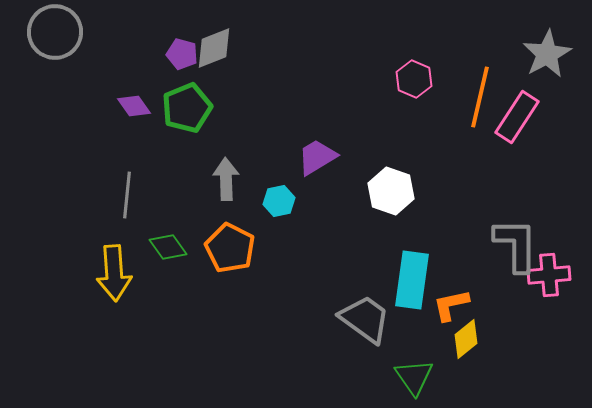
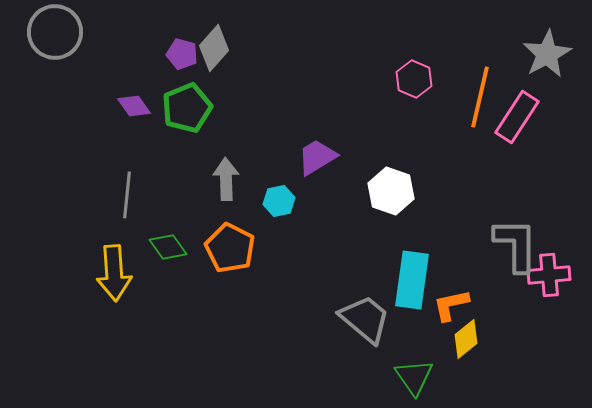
gray diamond: rotated 27 degrees counterclockwise
gray trapezoid: rotated 4 degrees clockwise
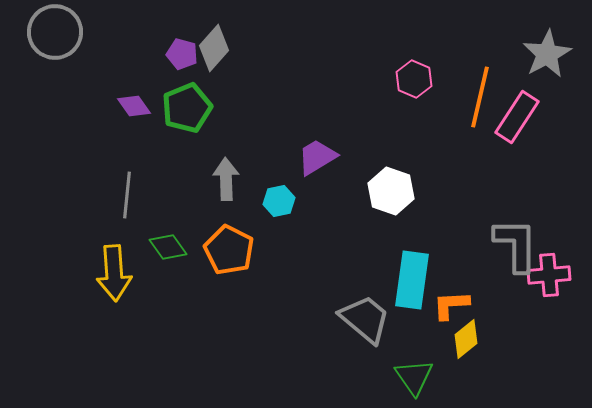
orange pentagon: moved 1 px left, 2 px down
orange L-shape: rotated 9 degrees clockwise
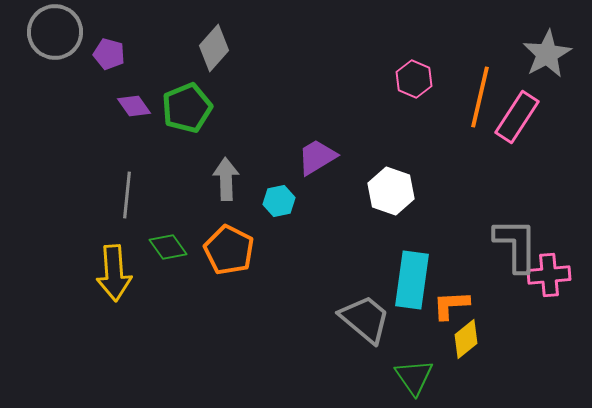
purple pentagon: moved 73 px left
